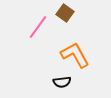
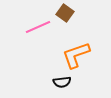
pink line: rotated 30 degrees clockwise
orange L-shape: moved 1 px right; rotated 80 degrees counterclockwise
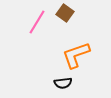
pink line: moved 1 px left, 5 px up; rotated 35 degrees counterclockwise
black semicircle: moved 1 px right, 1 px down
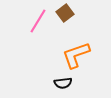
brown square: rotated 18 degrees clockwise
pink line: moved 1 px right, 1 px up
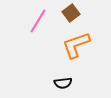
brown square: moved 6 px right
orange L-shape: moved 10 px up
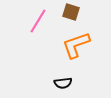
brown square: moved 1 px up; rotated 36 degrees counterclockwise
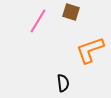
orange L-shape: moved 14 px right, 5 px down
black semicircle: rotated 90 degrees counterclockwise
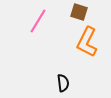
brown square: moved 8 px right
orange L-shape: moved 3 px left, 8 px up; rotated 44 degrees counterclockwise
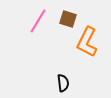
brown square: moved 11 px left, 7 px down
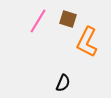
black semicircle: rotated 30 degrees clockwise
